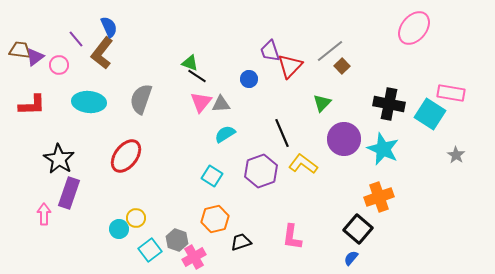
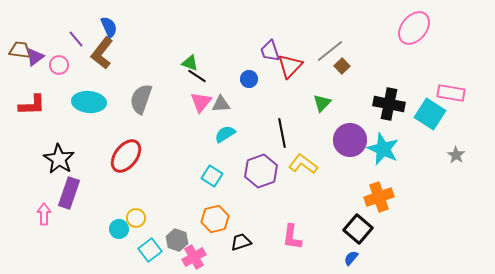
black line at (282, 133): rotated 12 degrees clockwise
purple circle at (344, 139): moved 6 px right, 1 px down
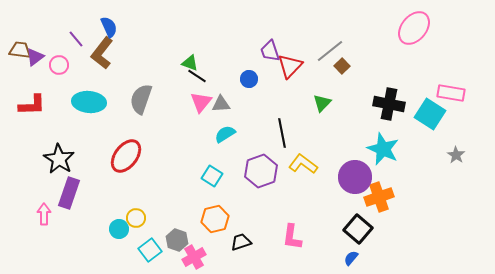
purple circle at (350, 140): moved 5 px right, 37 px down
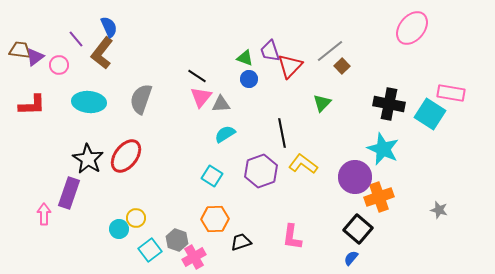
pink ellipse at (414, 28): moved 2 px left
green triangle at (190, 63): moved 55 px right, 5 px up
pink triangle at (201, 102): moved 5 px up
gray star at (456, 155): moved 17 px left, 55 px down; rotated 18 degrees counterclockwise
black star at (59, 159): moved 29 px right
orange hexagon at (215, 219): rotated 12 degrees clockwise
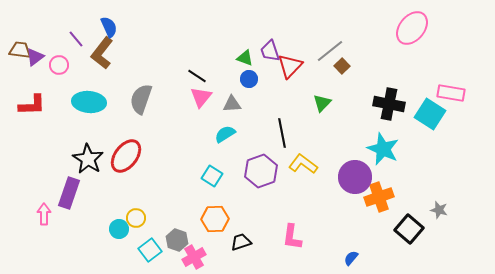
gray triangle at (221, 104): moved 11 px right
black square at (358, 229): moved 51 px right
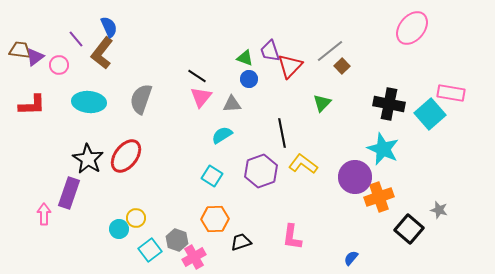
cyan square at (430, 114): rotated 16 degrees clockwise
cyan semicircle at (225, 134): moved 3 px left, 1 px down
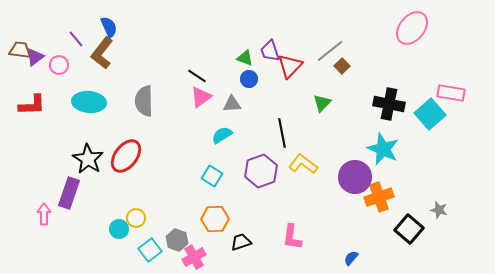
pink triangle at (201, 97): rotated 15 degrees clockwise
gray semicircle at (141, 99): moved 3 px right, 2 px down; rotated 20 degrees counterclockwise
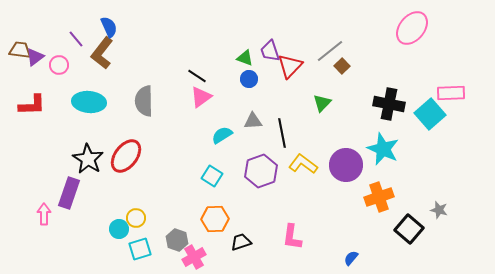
pink rectangle at (451, 93): rotated 12 degrees counterclockwise
gray triangle at (232, 104): moved 21 px right, 17 px down
purple circle at (355, 177): moved 9 px left, 12 px up
cyan square at (150, 250): moved 10 px left, 1 px up; rotated 20 degrees clockwise
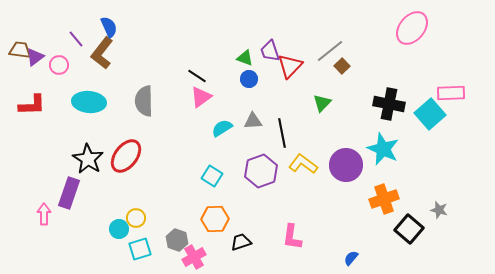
cyan semicircle at (222, 135): moved 7 px up
orange cross at (379, 197): moved 5 px right, 2 px down
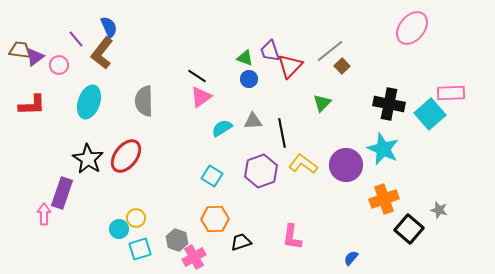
cyan ellipse at (89, 102): rotated 76 degrees counterclockwise
purple rectangle at (69, 193): moved 7 px left
